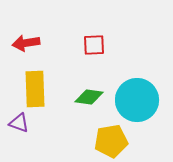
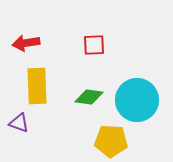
yellow rectangle: moved 2 px right, 3 px up
yellow pentagon: rotated 12 degrees clockwise
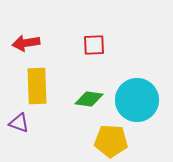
green diamond: moved 2 px down
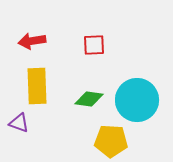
red arrow: moved 6 px right, 2 px up
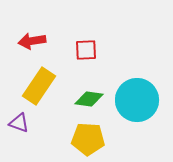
red square: moved 8 px left, 5 px down
yellow rectangle: moved 2 px right; rotated 36 degrees clockwise
yellow pentagon: moved 23 px left, 2 px up
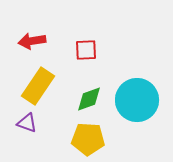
yellow rectangle: moved 1 px left
green diamond: rotated 28 degrees counterclockwise
purple triangle: moved 8 px right
